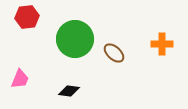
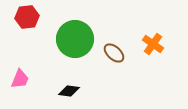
orange cross: moved 9 px left; rotated 35 degrees clockwise
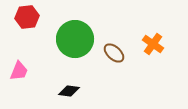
pink trapezoid: moved 1 px left, 8 px up
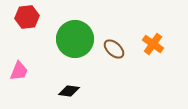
brown ellipse: moved 4 px up
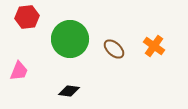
green circle: moved 5 px left
orange cross: moved 1 px right, 2 px down
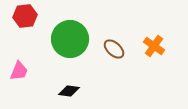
red hexagon: moved 2 px left, 1 px up
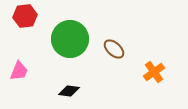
orange cross: moved 26 px down; rotated 20 degrees clockwise
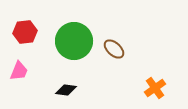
red hexagon: moved 16 px down
green circle: moved 4 px right, 2 px down
orange cross: moved 1 px right, 16 px down
black diamond: moved 3 px left, 1 px up
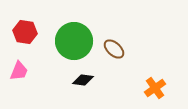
red hexagon: rotated 15 degrees clockwise
black diamond: moved 17 px right, 10 px up
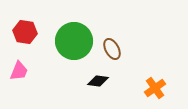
brown ellipse: moved 2 px left; rotated 20 degrees clockwise
black diamond: moved 15 px right, 1 px down
